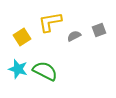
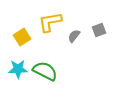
gray semicircle: rotated 24 degrees counterclockwise
cyan star: rotated 18 degrees counterclockwise
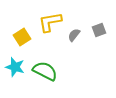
gray semicircle: moved 1 px up
cyan star: moved 3 px left, 2 px up; rotated 18 degrees clockwise
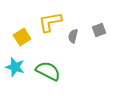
gray semicircle: moved 1 px left, 1 px down; rotated 24 degrees counterclockwise
green semicircle: moved 3 px right
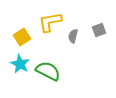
cyan star: moved 5 px right, 3 px up; rotated 12 degrees clockwise
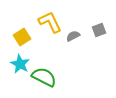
yellow L-shape: rotated 75 degrees clockwise
gray semicircle: rotated 48 degrees clockwise
green semicircle: moved 4 px left, 6 px down
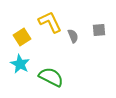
gray square: rotated 16 degrees clockwise
gray semicircle: rotated 96 degrees clockwise
green semicircle: moved 7 px right
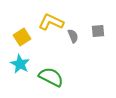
yellow L-shape: moved 1 px right; rotated 40 degrees counterclockwise
gray square: moved 1 px left, 1 px down
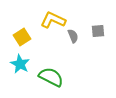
yellow L-shape: moved 2 px right, 2 px up
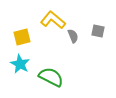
yellow L-shape: rotated 15 degrees clockwise
gray square: rotated 16 degrees clockwise
yellow square: rotated 18 degrees clockwise
